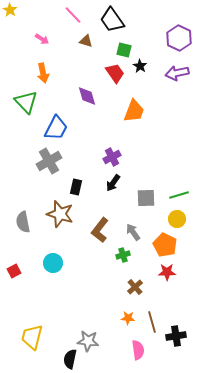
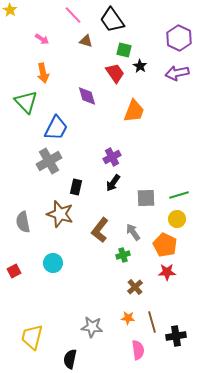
gray star: moved 4 px right, 14 px up
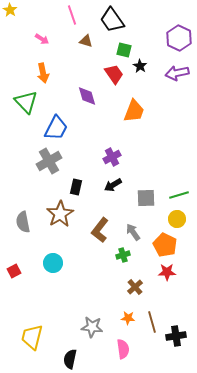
pink line: moved 1 px left; rotated 24 degrees clockwise
red trapezoid: moved 1 px left, 1 px down
black arrow: moved 2 px down; rotated 24 degrees clockwise
brown star: rotated 24 degrees clockwise
pink semicircle: moved 15 px left, 1 px up
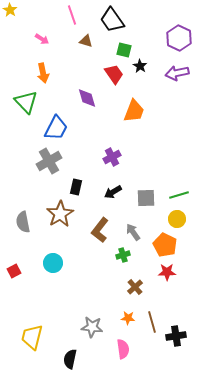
purple diamond: moved 2 px down
black arrow: moved 7 px down
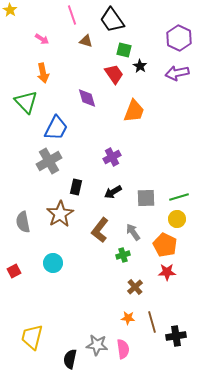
green line: moved 2 px down
gray star: moved 5 px right, 18 px down
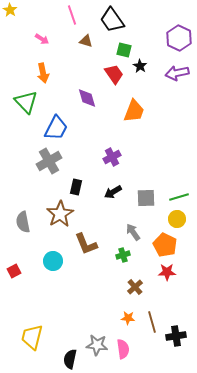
brown L-shape: moved 14 px left, 14 px down; rotated 60 degrees counterclockwise
cyan circle: moved 2 px up
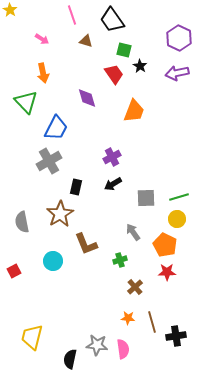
black arrow: moved 8 px up
gray semicircle: moved 1 px left
green cross: moved 3 px left, 5 px down
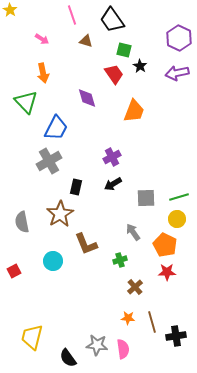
black semicircle: moved 2 px left, 1 px up; rotated 48 degrees counterclockwise
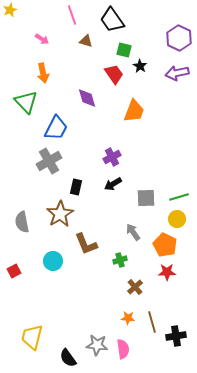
yellow star: rotated 16 degrees clockwise
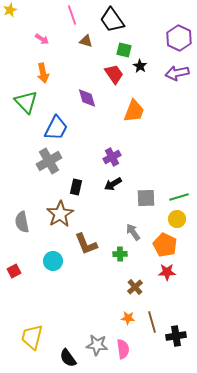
green cross: moved 6 px up; rotated 16 degrees clockwise
